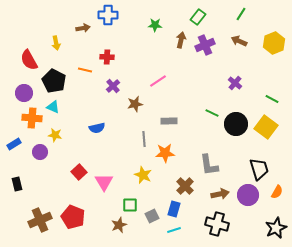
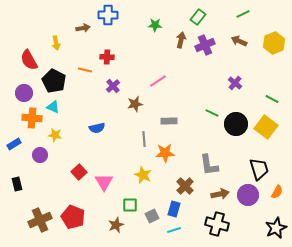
green line at (241, 14): moved 2 px right; rotated 32 degrees clockwise
purple circle at (40, 152): moved 3 px down
brown star at (119, 225): moved 3 px left
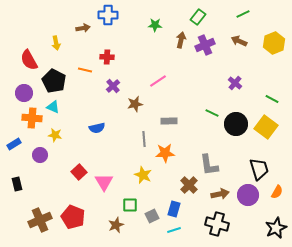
brown cross at (185, 186): moved 4 px right, 1 px up
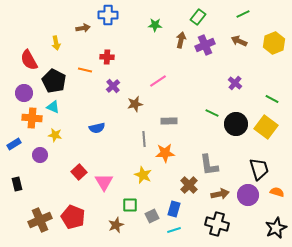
orange semicircle at (277, 192): rotated 104 degrees counterclockwise
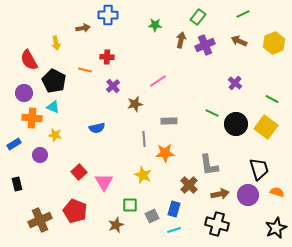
red pentagon at (73, 217): moved 2 px right, 6 px up
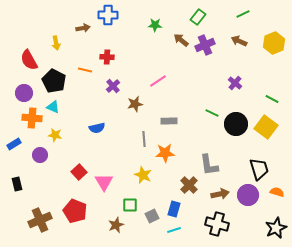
brown arrow at (181, 40): rotated 63 degrees counterclockwise
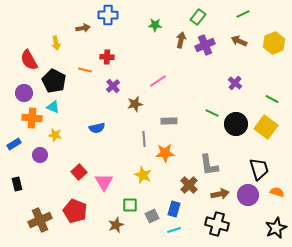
brown arrow at (181, 40): rotated 63 degrees clockwise
